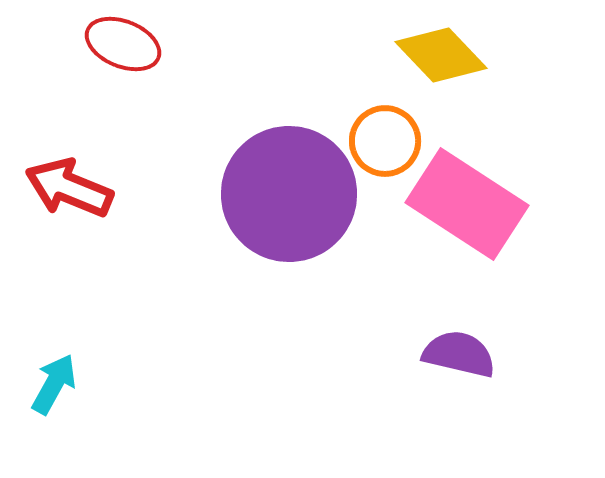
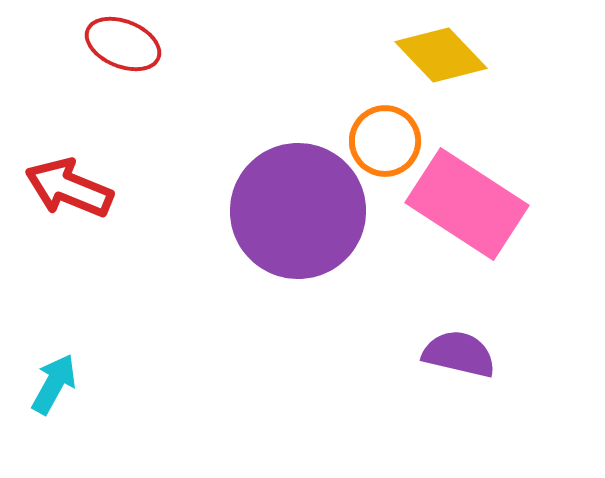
purple circle: moved 9 px right, 17 px down
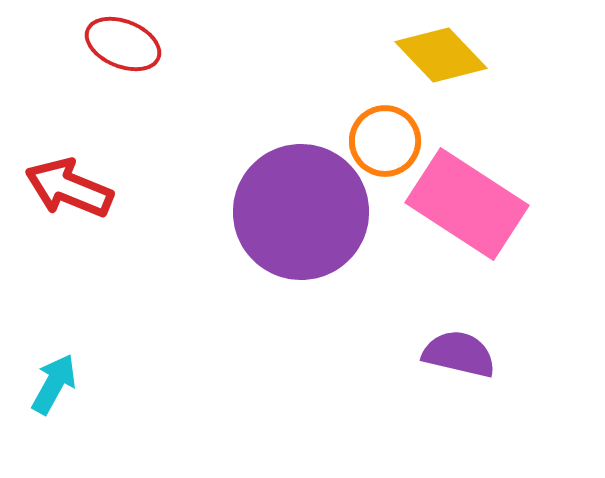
purple circle: moved 3 px right, 1 px down
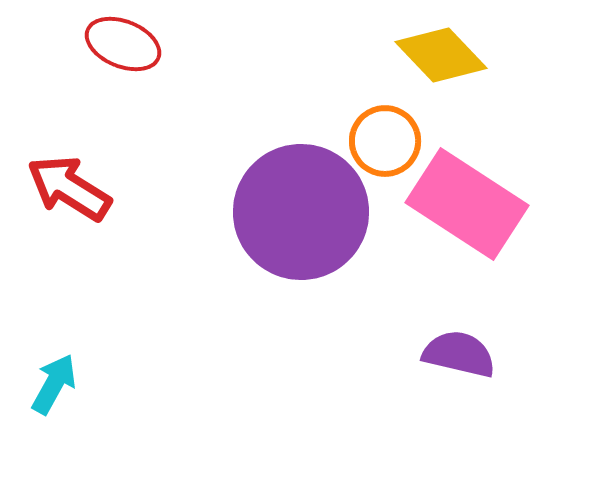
red arrow: rotated 10 degrees clockwise
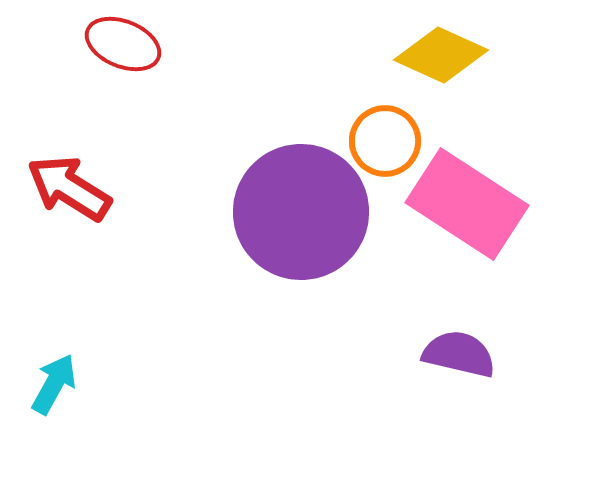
yellow diamond: rotated 22 degrees counterclockwise
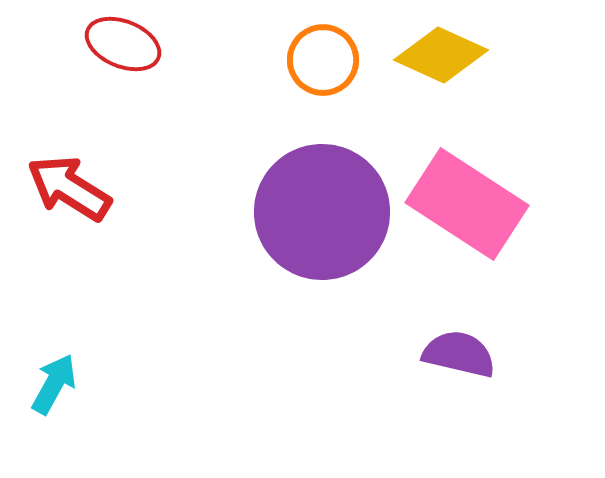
orange circle: moved 62 px left, 81 px up
purple circle: moved 21 px right
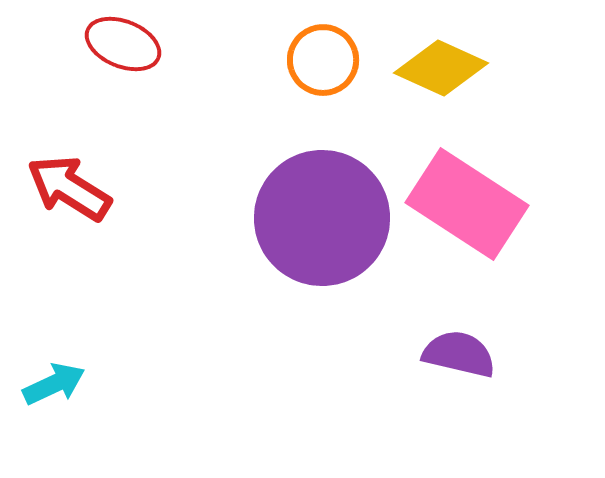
yellow diamond: moved 13 px down
purple circle: moved 6 px down
cyan arrow: rotated 36 degrees clockwise
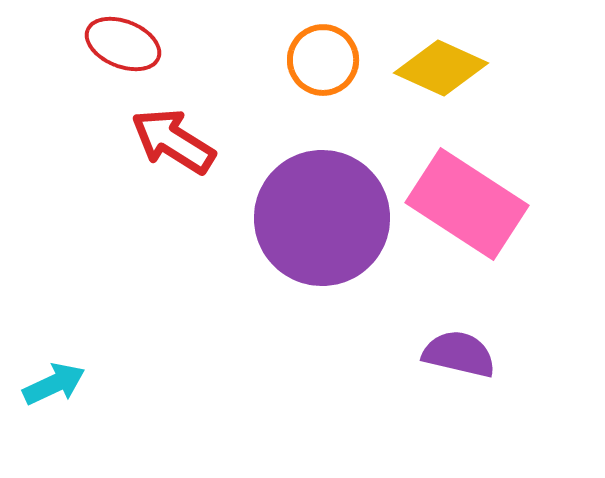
red arrow: moved 104 px right, 47 px up
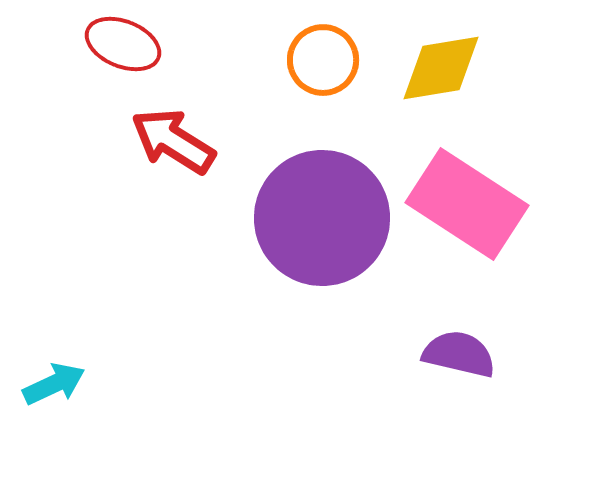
yellow diamond: rotated 34 degrees counterclockwise
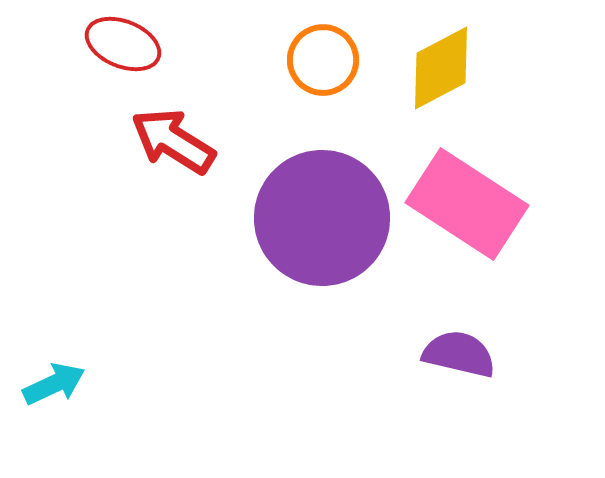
yellow diamond: rotated 18 degrees counterclockwise
